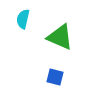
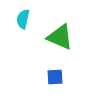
blue square: rotated 18 degrees counterclockwise
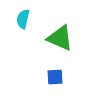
green triangle: moved 1 px down
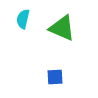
green triangle: moved 2 px right, 10 px up
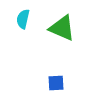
blue square: moved 1 px right, 6 px down
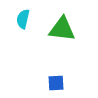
green triangle: moved 1 px down; rotated 16 degrees counterclockwise
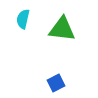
blue square: rotated 24 degrees counterclockwise
